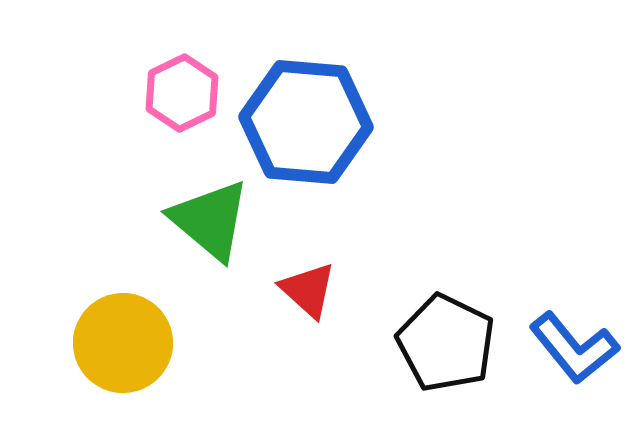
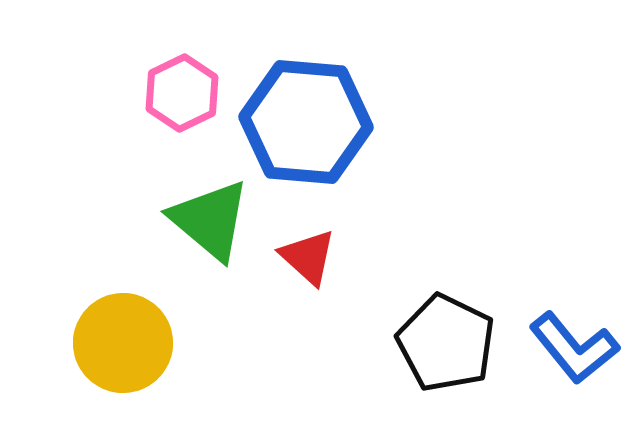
red triangle: moved 33 px up
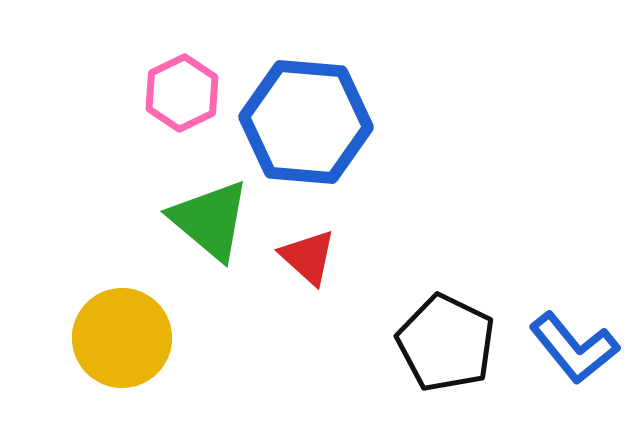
yellow circle: moved 1 px left, 5 px up
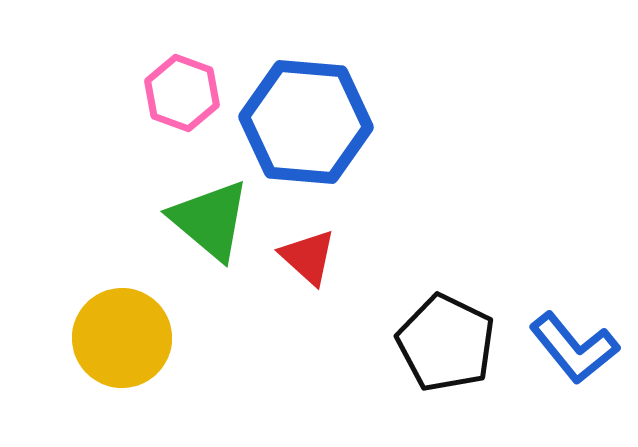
pink hexagon: rotated 14 degrees counterclockwise
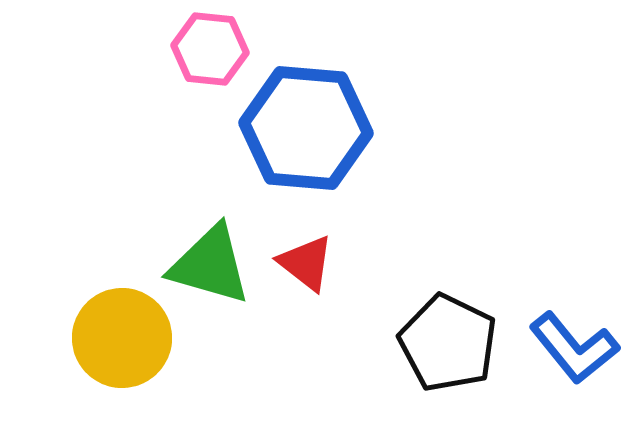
pink hexagon: moved 28 px right, 44 px up; rotated 14 degrees counterclockwise
blue hexagon: moved 6 px down
green triangle: moved 45 px down; rotated 24 degrees counterclockwise
red triangle: moved 2 px left, 6 px down; rotated 4 degrees counterclockwise
black pentagon: moved 2 px right
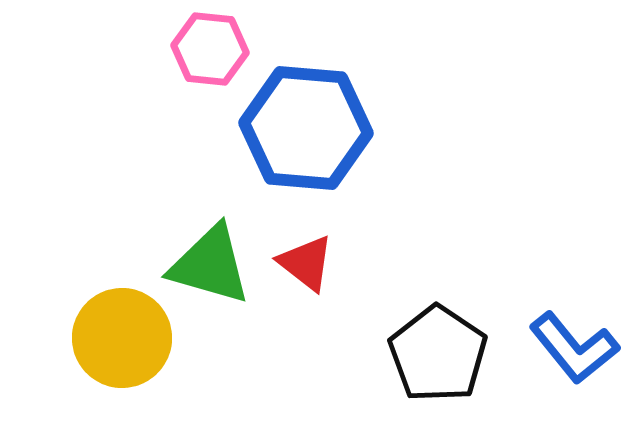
black pentagon: moved 10 px left, 11 px down; rotated 8 degrees clockwise
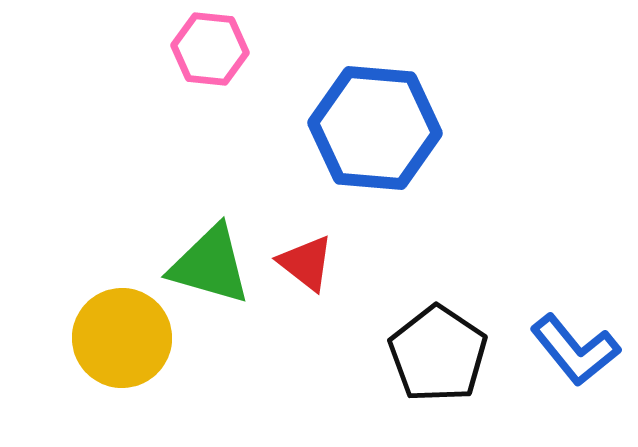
blue hexagon: moved 69 px right
blue L-shape: moved 1 px right, 2 px down
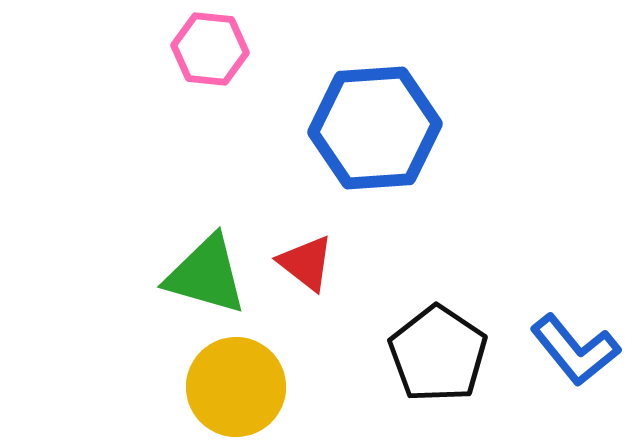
blue hexagon: rotated 9 degrees counterclockwise
green triangle: moved 4 px left, 10 px down
yellow circle: moved 114 px right, 49 px down
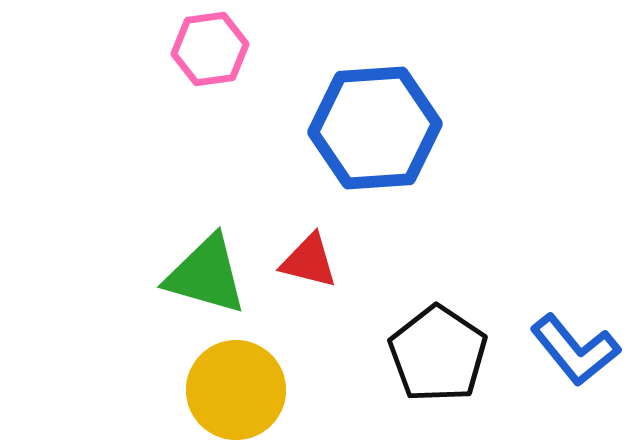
pink hexagon: rotated 14 degrees counterclockwise
red triangle: moved 3 px right, 2 px up; rotated 24 degrees counterclockwise
yellow circle: moved 3 px down
